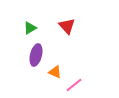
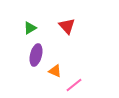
orange triangle: moved 1 px up
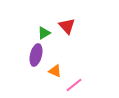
green triangle: moved 14 px right, 5 px down
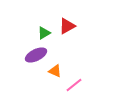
red triangle: rotated 42 degrees clockwise
purple ellipse: rotated 50 degrees clockwise
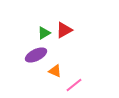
red triangle: moved 3 px left, 4 px down
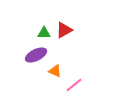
green triangle: rotated 32 degrees clockwise
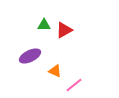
green triangle: moved 8 px up
purple ellipse: moved 6 px left, 1 px down
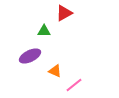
green triangle: moved 6 px down
red triangle: moved 17 px up
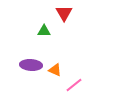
red triangle: rotated 30 degrees counterclockwise
purple ellipse: moved 1 px right, 9 px down; rotated 30 degrees clockwise
orange triangle: moved 1 px up
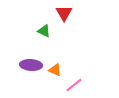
green triangle: rotated 24 degrees clockwise
